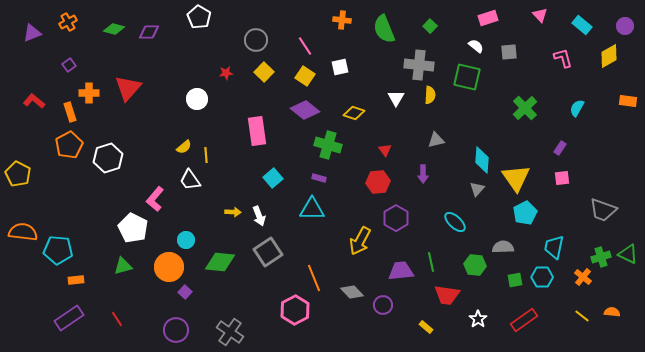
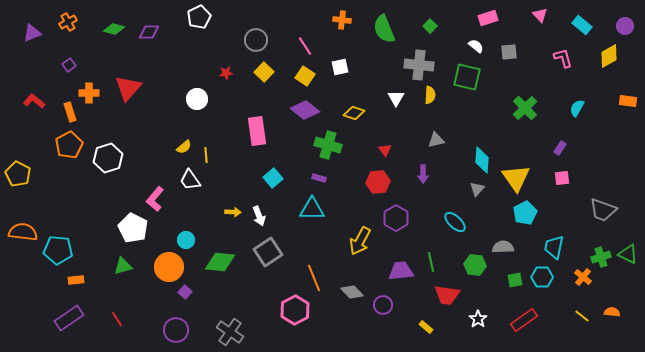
white pentagon at (199, 17): rotated 15 degrees clockwise
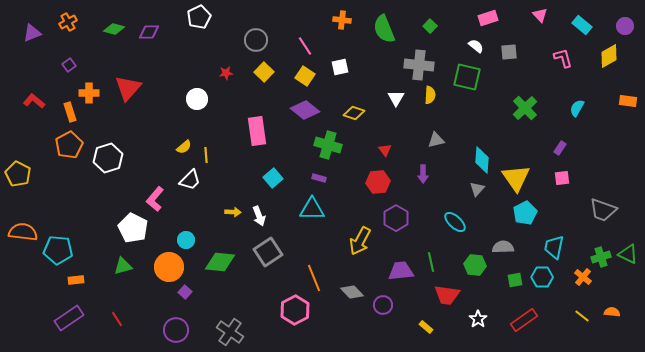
white trapezoid at (190, 180): rotated 100 degrees counterclockwise
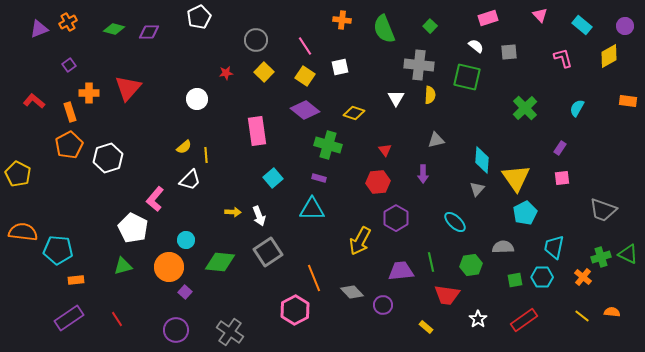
purple triangle at (32, 33): moved 7 px right, 4 px up
green hexagon at (475, 265): moved 4 px left; rotated 15 degrees counterclockwise
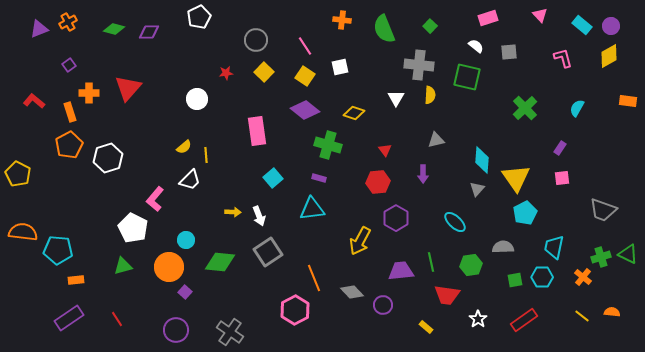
purple circle at (625, 26): moved 14 px left
cyan triangle at (312, 209): rotated 8 degrees counterclockwise
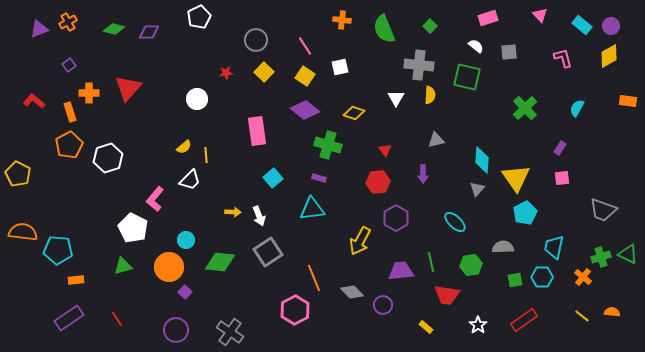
white star at (478, 319): moved 6 px down
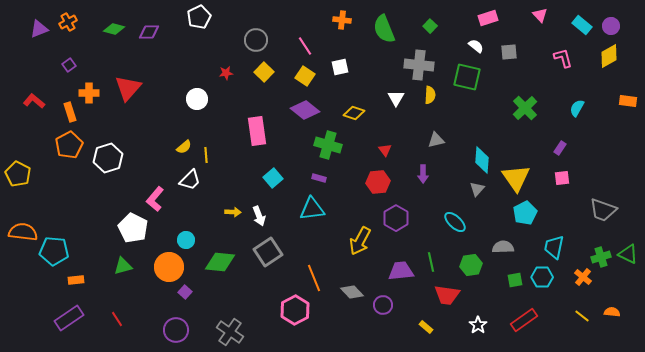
cyan pentagon at (58, 250): moved 4 px left, 1 px down
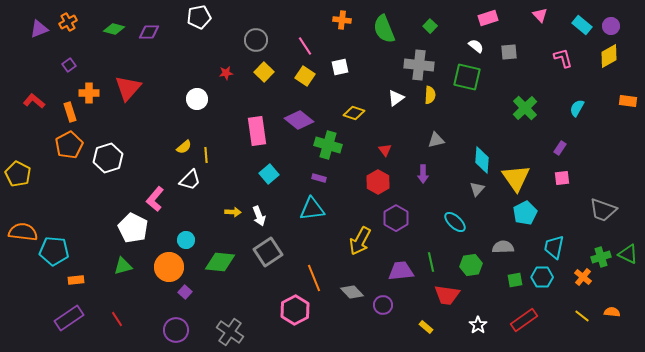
white pentagon at (199, 17): rotated 15 degrees clockwise
white triangle at (396, 98): rotated 24 degrees clockwise
purple diamond at (305, 110): moved 6 px left, 10 px down
cyan square at (273, 178): moved 4 px left, 4 px up
red hexagon at (378, 182): rotated 25 degrees counterclockwise
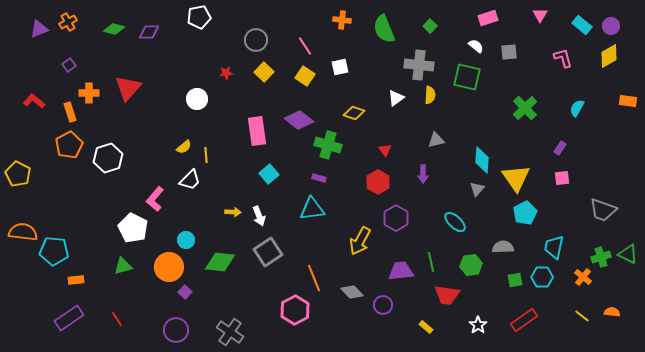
pink triangle at (540, 15): rotated 14 degrees clockwise
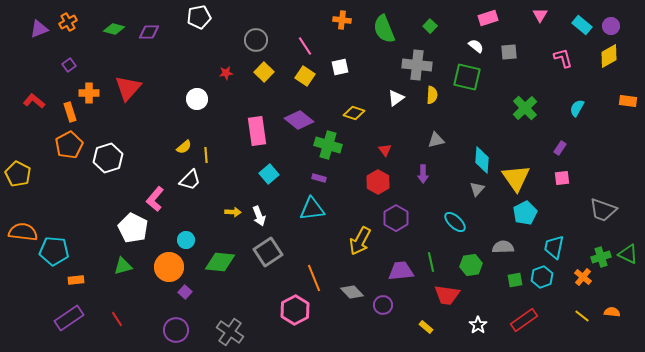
gray cross at (419, 65): moved 2 px left
yellow semicircle at (430, 95): moved 2 px right
cyan hexagon at (542, 277): rotated 20 degrees counterclockwise
